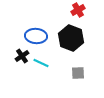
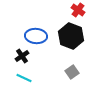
red cross: rotated 24 degrees counterclockwise
black hexagon: moved 2 px up
cyan line: moved 17 px left, 15 px down
gray square: moved 6 px left, 1 px up; rotated 32 degrees counterclockwise
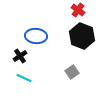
black hexagon: moved 11 px right
black cross: moved 2 px left
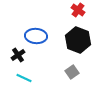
black hexagon: moved 4 px left, 4 px down
black cross: moved 2 px left, 1 px up
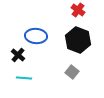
black cross: rotated 16 degrees counterclockwise
gray square: rotated 16 degrees counterclockwise
cyan line: rotated 21 degrees counterclockwise
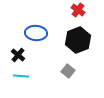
blue ellipse: moved 3 px up
black hexagon: rotated 20 degrees clockwise
gray square: moved 4 px left, 1 px up
cyan line: moved 3 px left, 2 px up
